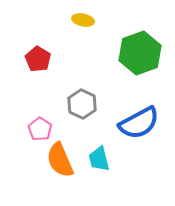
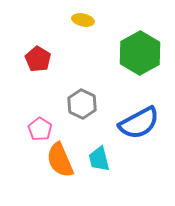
green hexagon: rotated 9 degrees counterclockwise
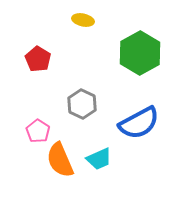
pink pentagon: moved 2 px left, 2 px down
cyan trapezoid: rotated 100 degrees counterclockwise
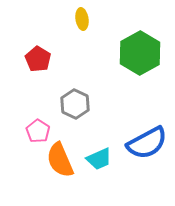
yellow ellipse: moved 1 px left, 1 px up; rotated 70 degrees clockwise
gray hexagon: moved 7 px left
blue semicircle: moved 8 px right, 20 px down
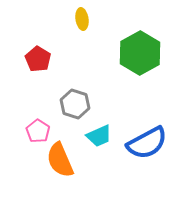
gray hexagon: rotated 8 degrees counterclockwise
cyan trapezoid: moved 23 px up
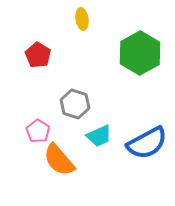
red pentagon: moved 4 px up
orange semicircle: moved 1 px left; rotated 18 degrees counterclockwise
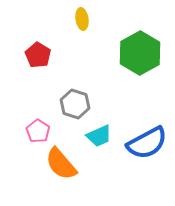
orange semicircle: moved 2 px right, 4 px down
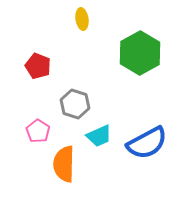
red pentagon: moved 11 px down; rotated 10 degrees counterclockwise
orange semicircle: moved 3 px right; rotated 42 degrees clockwise
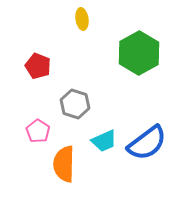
green hexagon: moved 1 px left
cyan trapezoid: moved 5 px right, 5 px down
blue semicircle: rotated 9 degrees counterclockwise
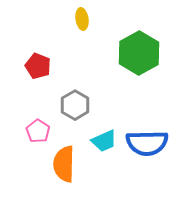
gray hexagon: moved 1 px down; rotated 12 degrees clockwise
blue semicircle: rotated 36 degrees clockwise
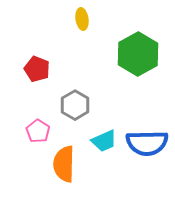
green hexagon: moved 1 px left, 1 px down
red pentagon: moved 1 px left, 3 px down
